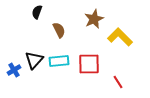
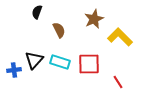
cyan rectangle: moved 1 px right, 1 px down; rotated 24 degrees clockwise
blue cross: rotated 24 degrees clockwise
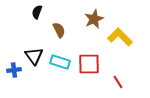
black triangle: moved 4 px up; rotated 18 degrees counterclockwise
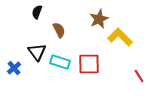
brown star: moved 5 px right
black triangle: moved 3 px right, 4 px up
blue cross: moved 2 px up; rotated 32 degrees counterclockwise
red line: moved 21 px right, 6 px up
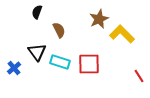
yellow L-shape: moved 2 px right, 3 px up
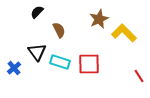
black semicircle: rotated 24 degrees clockwise
yellow L-shape: moved 2 px right, 1 px up
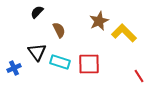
brown star: moved 2 px down
blue cross: rotated 16 degrees clockwise
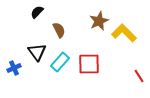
cyan rectangle: rotated 66 degrees counterclockwise
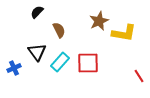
yellow L-shape: rotated 145 degrees clockwise
red square: moved 1 px left, 1 px up
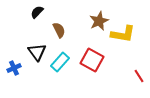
yellow L-shape: moved 1 px left, 1 px down
red square: moved 4 px right, 3 px up; rotated 30 degrees clockwise
